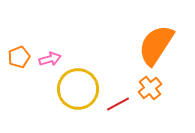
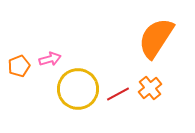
orange semicircle: moved 7 px up
orange pentagon: moved 9 px down
red line: moved 10 px up
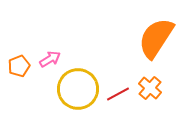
pink arrow: rotated 15 degrees counterclockwise
orange cross: rotated 10 degrees counterclockwise
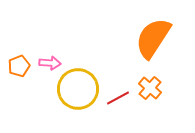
orange semicircle: moved 3 px left
pink arrow: moved 4 px down; rotated 35 degrees clockwise
red line: moved 4 px down
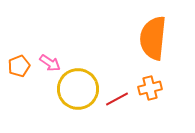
orange semicircle: rotated 27 degrees counterclockwise
pink arrow: rotated 30 degrees clockwise
orange cross: rotated 35 degrees clockwise
red line: moved 1 px left, 1 px down
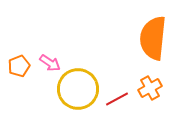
orange cross: rotated 15 degrees counterclockwise
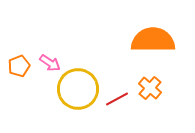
orange semicircle: moved 2 px down; rotated 84 degrees clockwise
orange cross: rotated 20 degrees counterclockwise
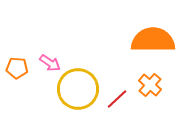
orange pentagon: moved 2 px left, 2 px down; rotated 25 degrees clockwise
orange cross: moved 3 px up
red line: rotated 15 degrees counterclockwise
